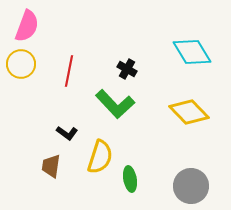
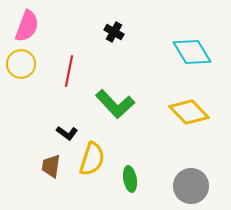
black cross: moved 13 px left, 37 px up
yellow semicircle: moved 8 px left, 2 px down
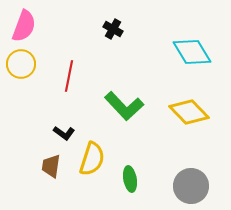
pink semicircle: moved 3 px left
black cross: moved 1 px left, 3 px up
red line: moved 5 px down
green L-shape: moved 9 px right, 2 px down
black L-shape: moved 3 px left
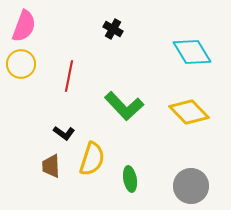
brown trapezoid: rotated 10 degrees counterclockwise
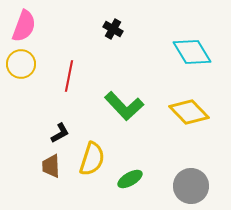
black L-shape: moved 4 px left; rotated 65 degrees counterclockwise
green ellipse: rotated 70 degrees clockwise
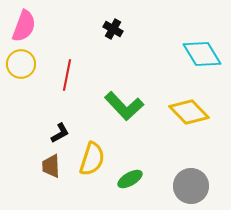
cyan diamond: moved 10 px right, 2 px down
red line: moved 2 px left, 1 px up
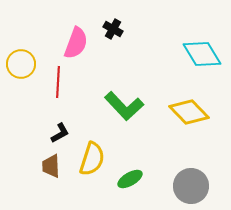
pink semicircle: moved 52 px right, 17 px down
red line: moved 9 px left, 7 px down; rotated 8 degrees counterclockwise
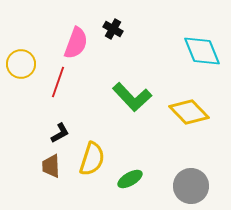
cyan diamond: moved 3 px up; rotated 9 degrees clockwise
red line: rotated 16 degrees clockwise
green L-shape: moved 8 px right, 9 px up
